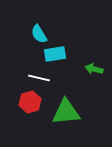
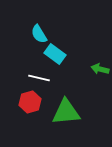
cyan rectangle: rotated 45 degrees clockwise
green arrow: moved 6 px right
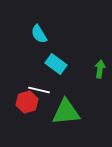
cyan rectangle: moved 1 px right, 10 px down
green arrow: rotated 84 degrees clockwise
white line: moved 12 px down
red hexagon: moved 3 px left
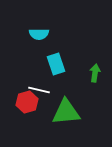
cyan semicircle: rotated 60 degrees counterclockwise
cyan rectangle: rotated 35 degrees clockwise
green arrow: moved 5 px left, 4 px down
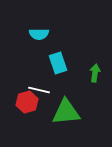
cyan rectangle: moved 2 px right, 1 px up
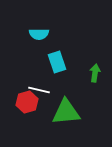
cyan rectangle: moved 1 px left, 1 px up
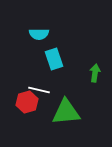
cyan rectangle: moved 3 px left, 3 px up
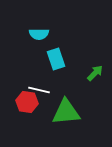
cyan rectangle: moved 2 px right
green arrow: rotated 36 degrees clockwise
red hexagon: rotated 25 degrees clockwise
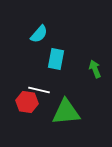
cyan semicircle: rotated 48 degrees counterclockwise
cyan rectangle: rotated 30 degrees clockwise
green arrow: moved 4 px up; rotated 66 degrees counterclockwise
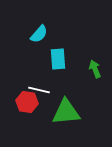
cyan rectangle: moved 2 px right; rotated 15 degrees counterclockwise
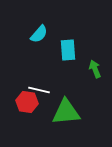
cyan rectangle: moved 10 px right, 9 px up
